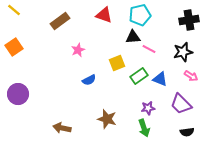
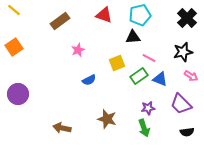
black cross: moved 2 px left, 2 px up; rotated 36 degrees counterclockwise
pink line: moved 9 px down
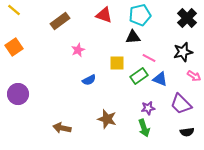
yellow square: rotated 21 degrees clockwise
pink arrow: moved 3 px right
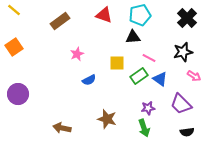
pink star: moved 1 px left, 4 px down
blue triangle: rotated 14 degrees clockwise
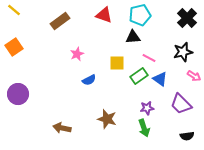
purple star: moved 1 px left
black semicircle: moved 4 px down
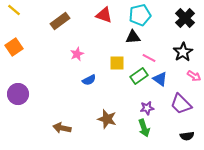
black cross: moved 2 px left
black star: rotated 18 degrees counterclockwise
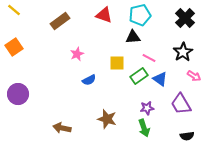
purple trapezoid: rotated 15 degrees clockwise
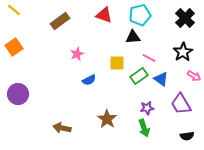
blue triangle: moved 1 px right
brown star: rotated 18 degrees clockwise
